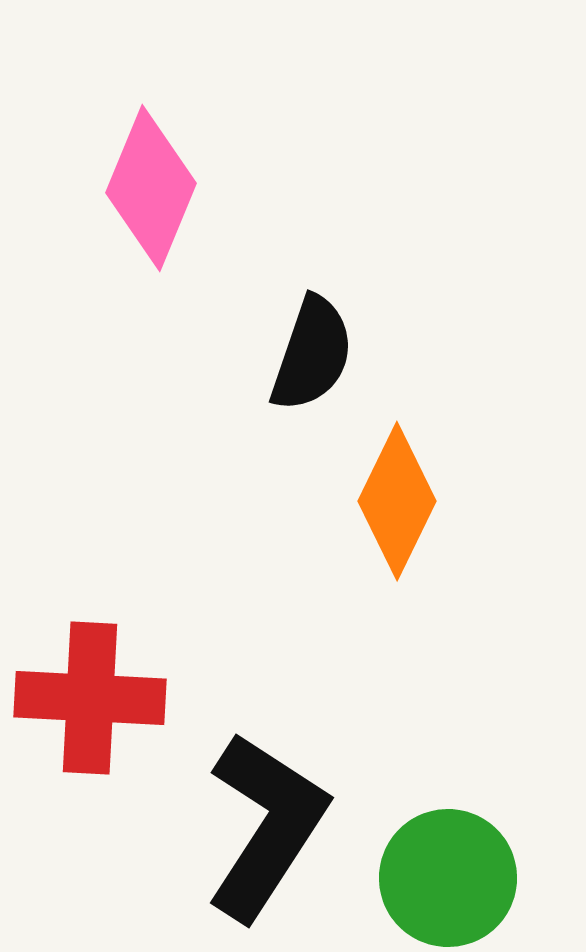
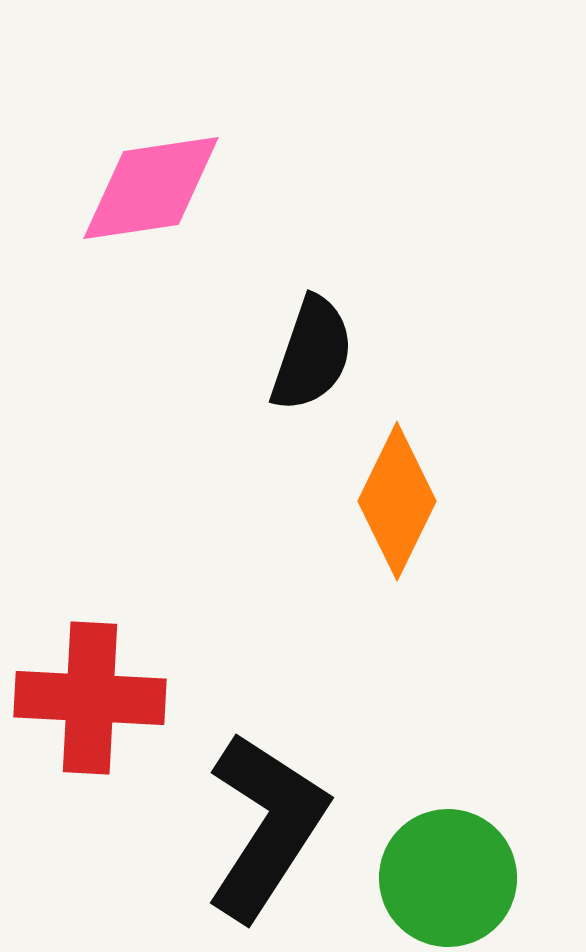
pink diamond: rotated 59 degrees clockwise
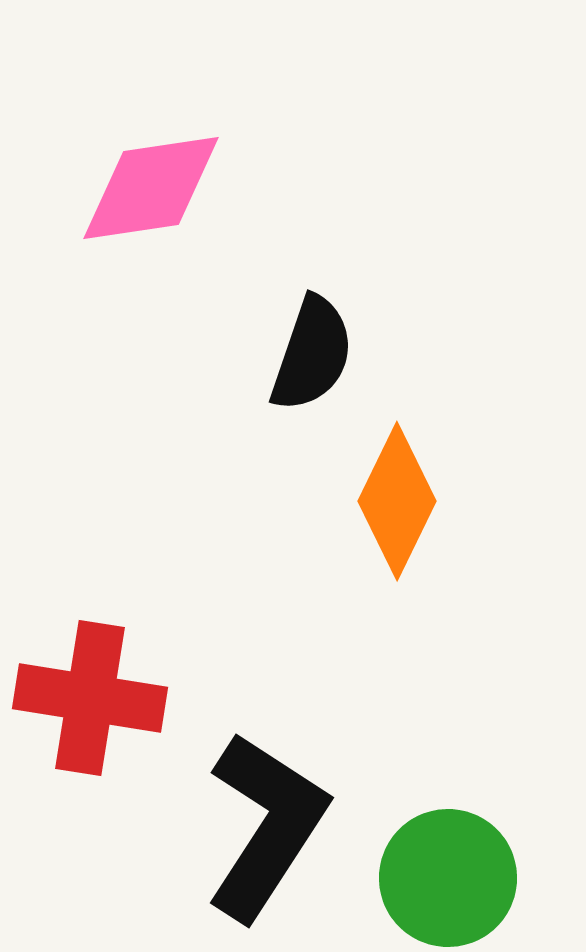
red cross: rotated 6 degrees clockwise
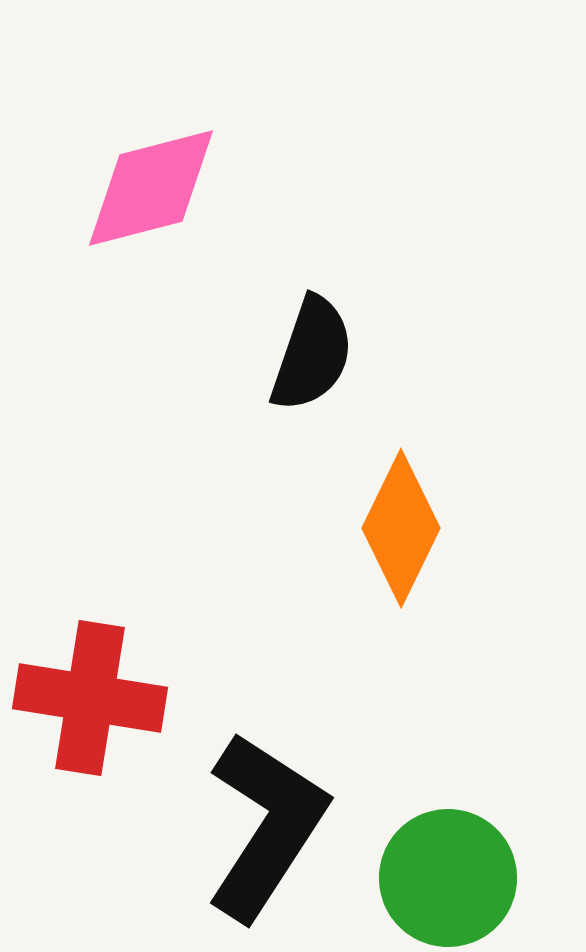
pink diamond: rotated 6 degrees counterclockwise
orange diamond: moved 4 px right, 27 px down
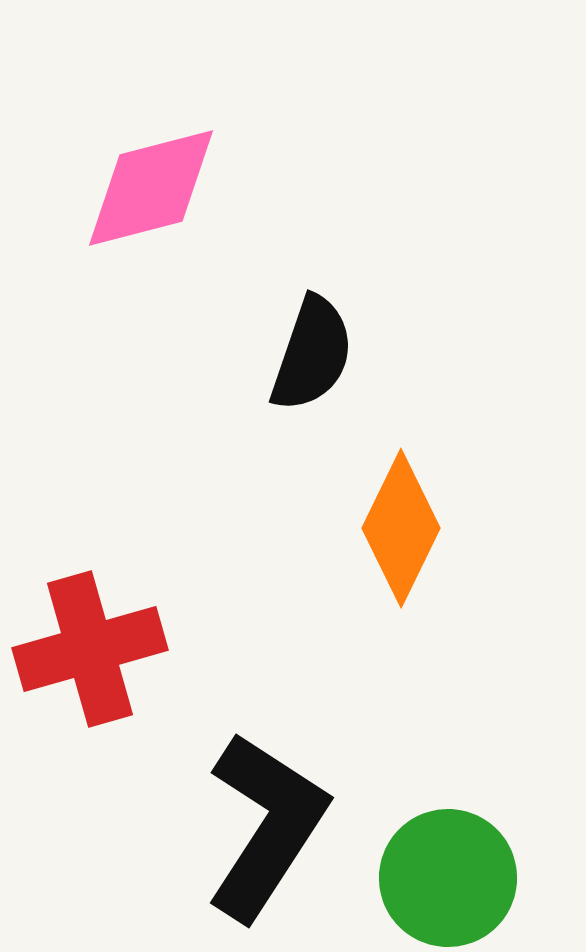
red cross: moved 49 px up; rotated 25 degrees counterclockwise
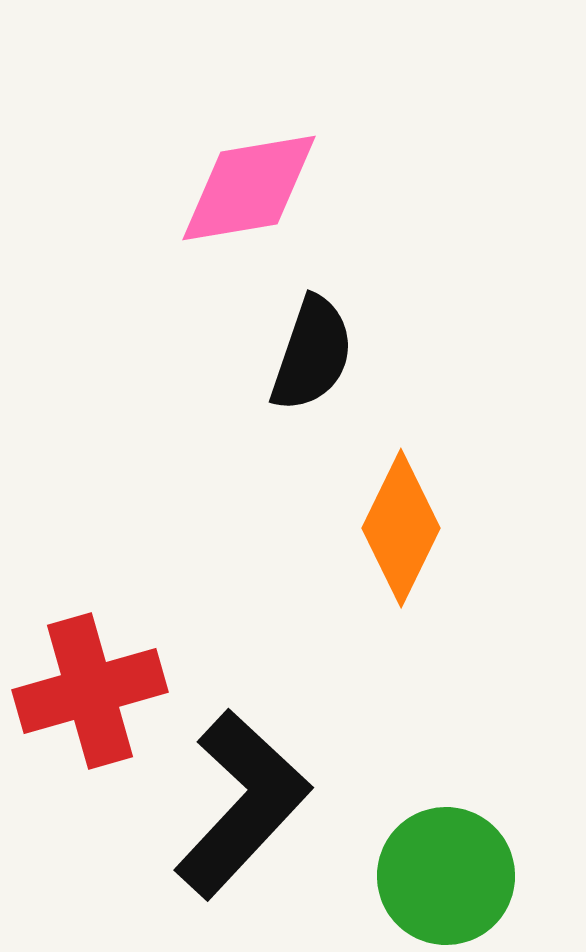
pink diamond: moved 98 px right; rotated 5 degrees clockwise
red cross: moved 42 px down
black L-shape: moved 24 px left, 22 px up; rotated 10 degrees clockwise
green circle: moved 2 px left, 2 px up
